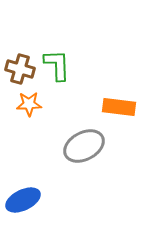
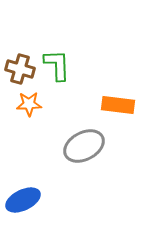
orange rectangle: moved 1 px left, 2 px up
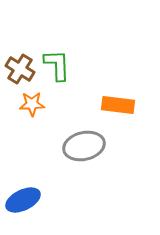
brown cross: rotated 16 degrees clockwise
orange star: moved 3 px right
gray ellipse: rotated 15 degrees clockwise
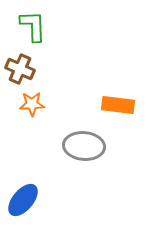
green L-shape: moved 24 px left, 39 px up
brown cross: rotated 8 degrees counterclockwise
gray ellipse: rotated 18 degrees clockwise
blue ellipse: rotated 24 degrees counterclockwise
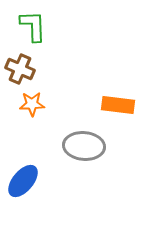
blue ellipse: moved 19 px up
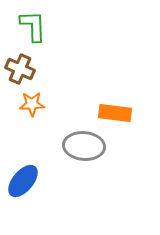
orange rectangle: moved 3 px left, 8 px down
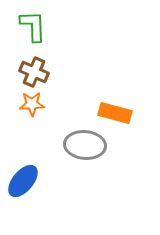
brown cross: moved 14 px right, 3 px down
orange rectangle: rotated 8 degrees clockwise
gray ellipse: moved 1 px right, 1 px up
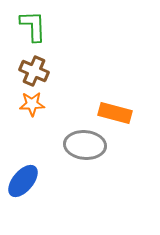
brown cross: moved 1 px up
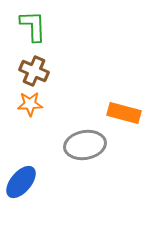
orange star: moved 2 px left
orange rectangle: moved 9 px right
gray ellipse: rotated 15 degrees counterclockwise
blue ellipse: moved 2 px left, 1 px down
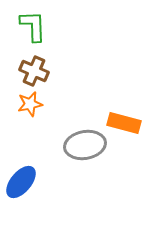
orange star: rotated 10 degrees counterclockwise
orange rectangle: moved 10 px down
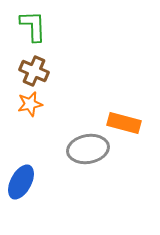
gray ellipse: moved 3 px right, 4 px down
blue ellipse: rotated 12 degrees counterclockwise
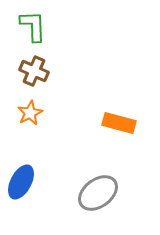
orange star: moved 9 px down; rotated 15 degrees counterclockwise
orange rectangle: moved 5 px left
gray ellipse: moved 10 px right, 44 px down; rotated 27 degrees counterclockwise
